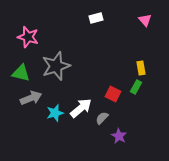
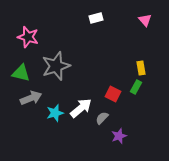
purple star: rotated 21 degrees clockwise
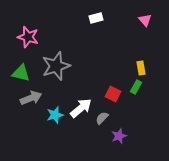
cyan star: moved 2 px down
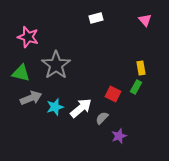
gray star: moved 1 px up; rotated 16 degrees counterclockwise
cyan star: moved 8 px up
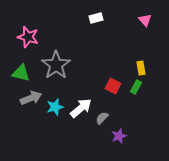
red square: moved 8 px up
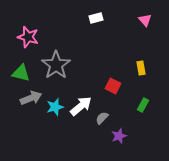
green rectangle: moved 7 px right, 18 px down
white arrow: moved 2 px up
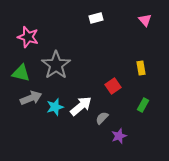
red square: rotated 28 degrees clockwise
